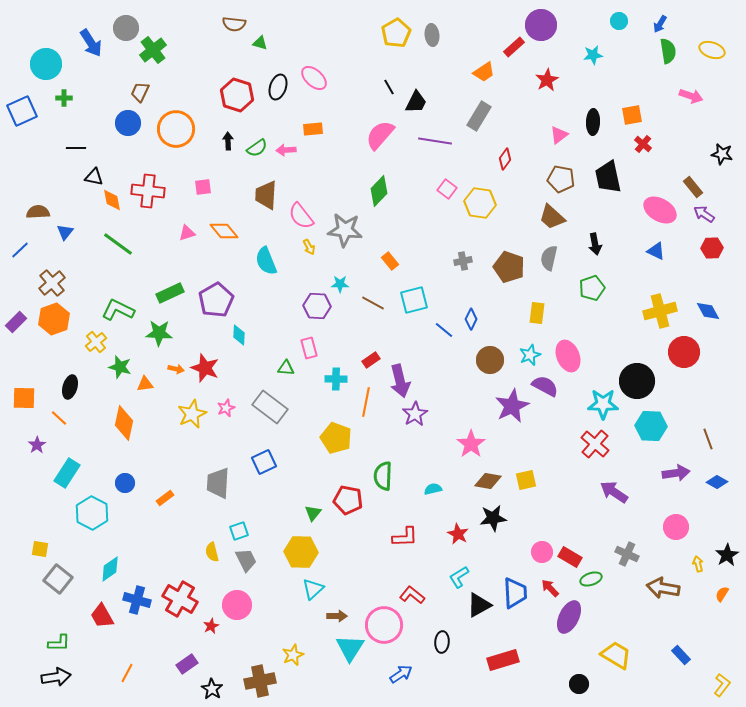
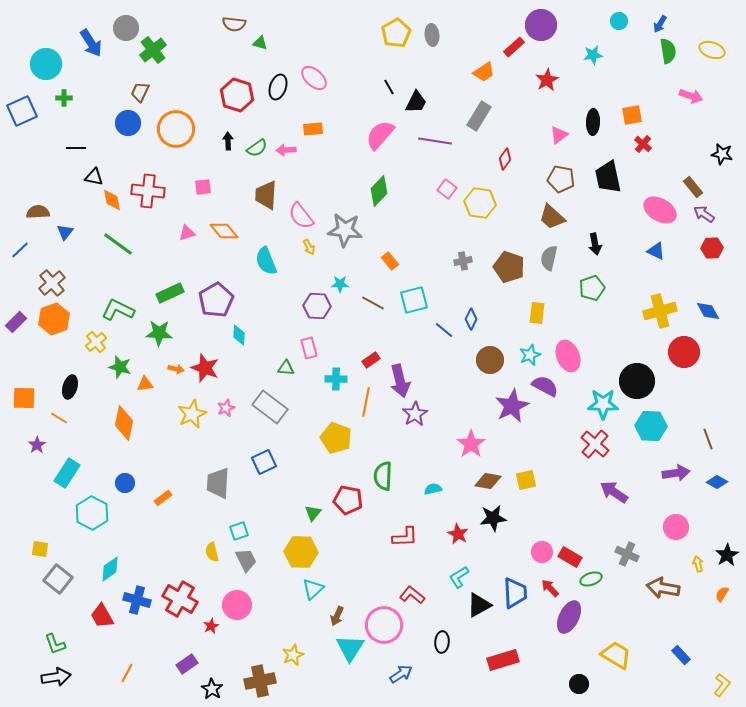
orange line at (59, 418): rotated 12 degrees counterclockwise
orange rectangle at (165, 498): moved 2 px left
brown arrow at (337, 616): rotated 114 degrees clockwise
green L-shape at (59, 643): moved 4 px left, 1 px down; rotated 70 degrees clockwise
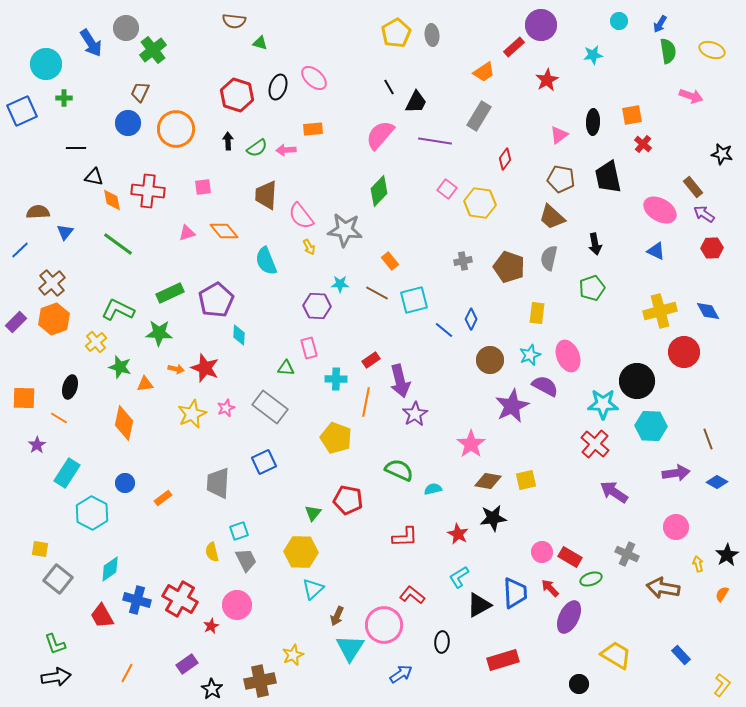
brown semicircle at (234, 24): moved 3 px up
brown line at (373, 303): moved 4 px right, 10 px up
green semicircle at (383, 476): moved 16 px right, 6 px up; rotated 112 degrees clockwise
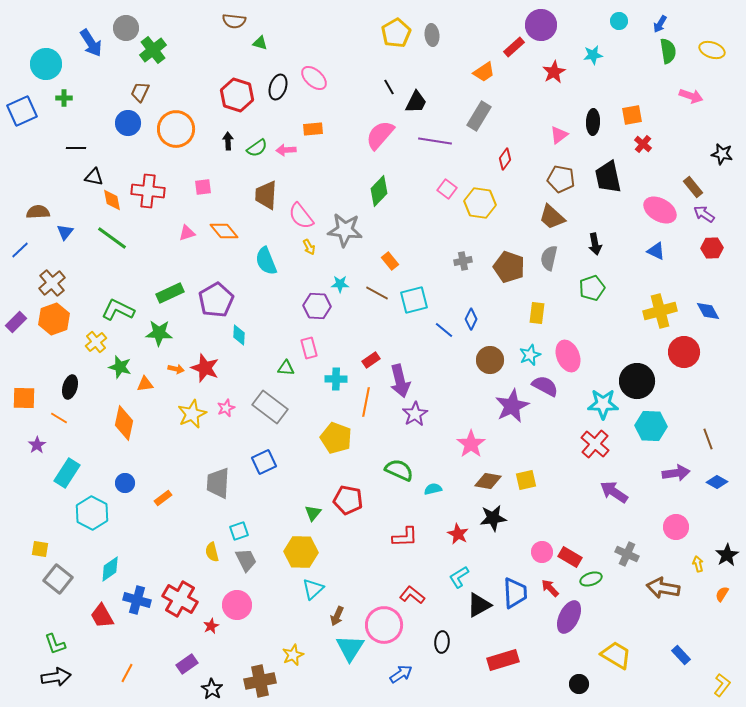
red star at (547, 80): moved 7 px right, 8 px up
green line at (118, 244): moved 6 px left, 6 px up
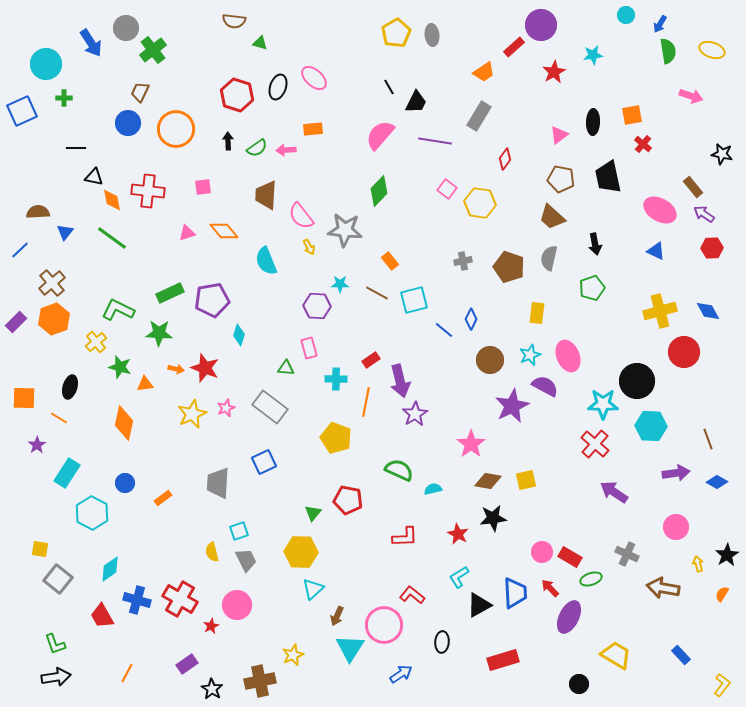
cyan circle at (619, 21): moved 7 px right, 6 px up
purple pentagon at (216, 300): moved 4 px left; rotated 20 degrees clockwise
cyan diamond at (239, 335): rotated 15 degrees clockwise
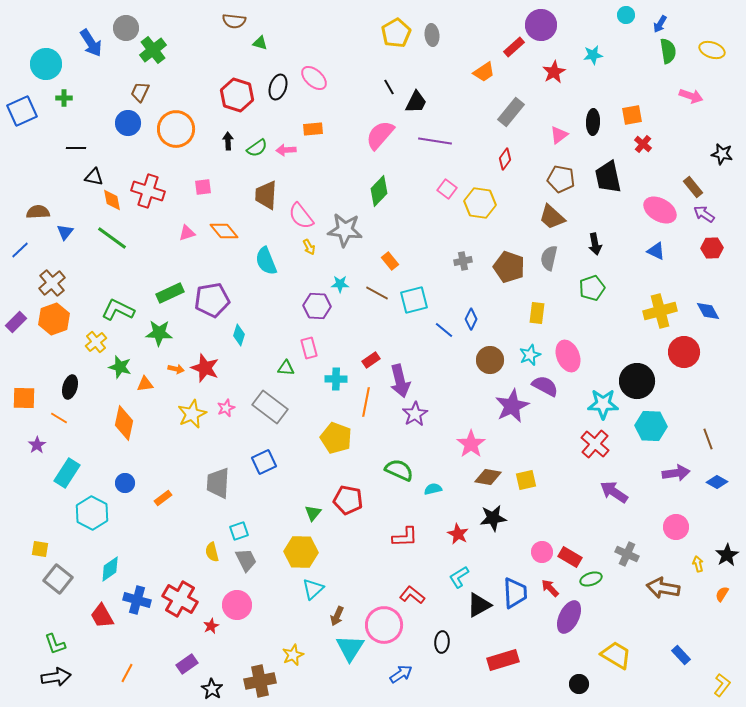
gray rectangle at (479, 116): moved 32 px right, 4 px up; rotated 8 degrees clockwise
red cross at (148, 191): rotated 12 degrees clockwise
brown diamond at (488, 481): moved 4 px up
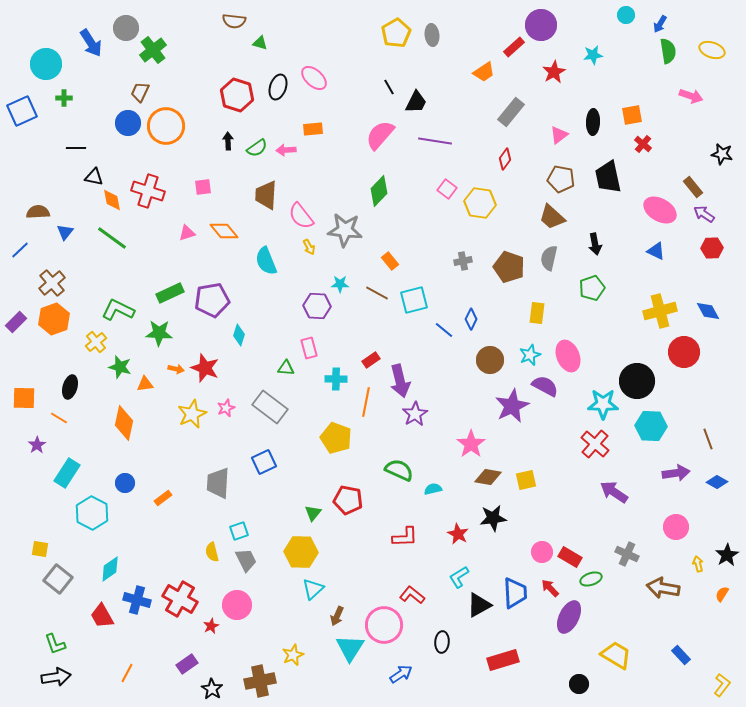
orange circle at (176, 129): moved 10 px left, 3 px up
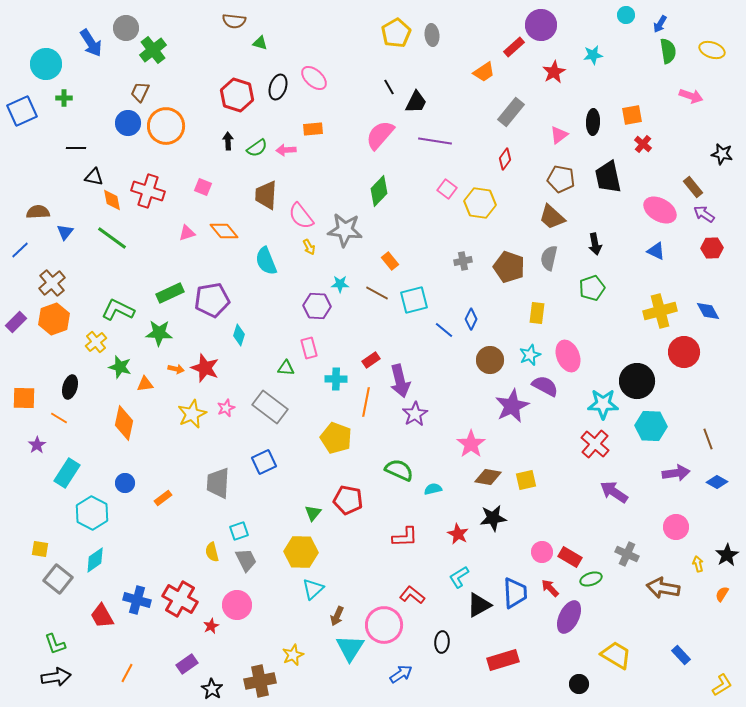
pink square at (203, 187): rotated 30 degrees clockwise
cyan diamond at (110, 569): moved 15 px left, 9 px up
yellow L-shape at (722, 685): rotated 20 degrees clockwise
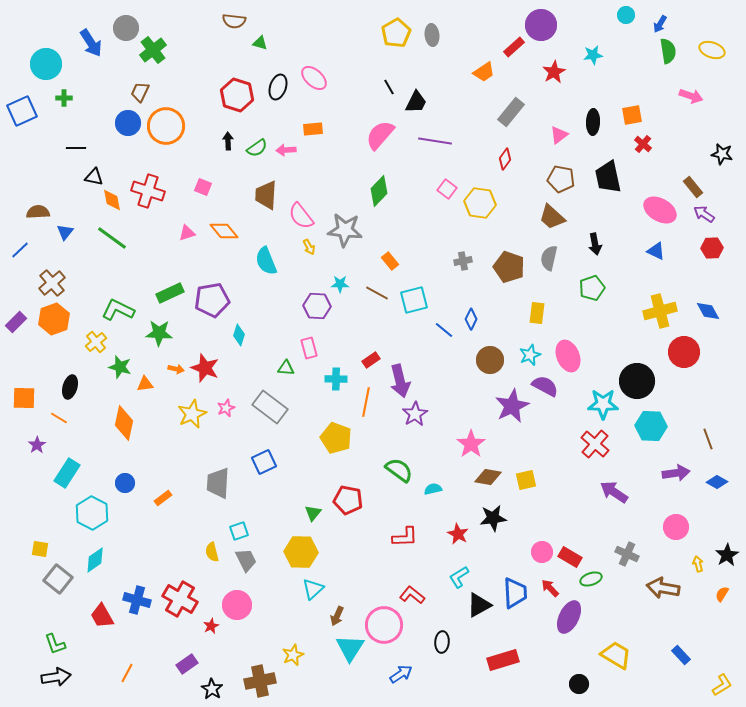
green semicircle at (399, 470): rotated 12 degrees clockwise
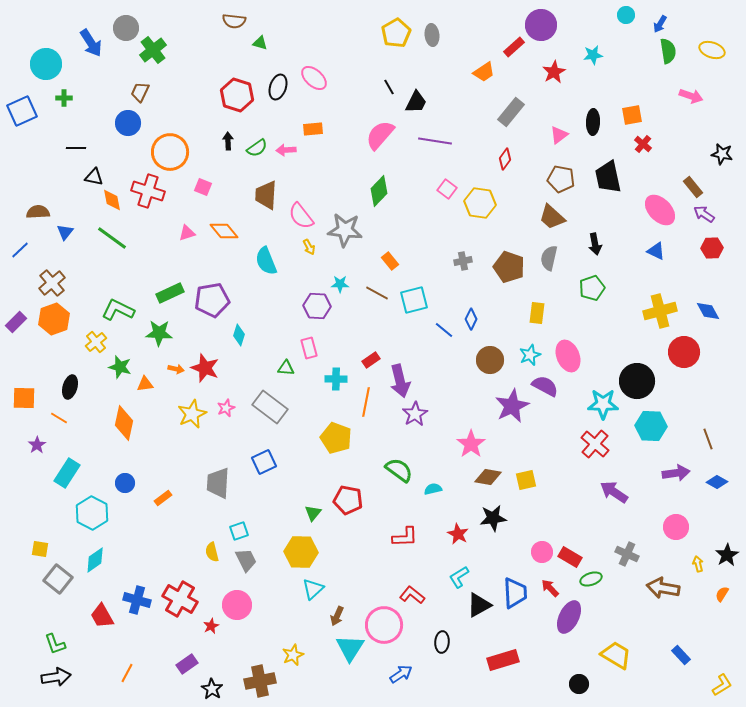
orange circle at (166, 126): moved 4 px right, 26 px down
pink ellipse at (660, 210): rotated 16 degrees clockwise
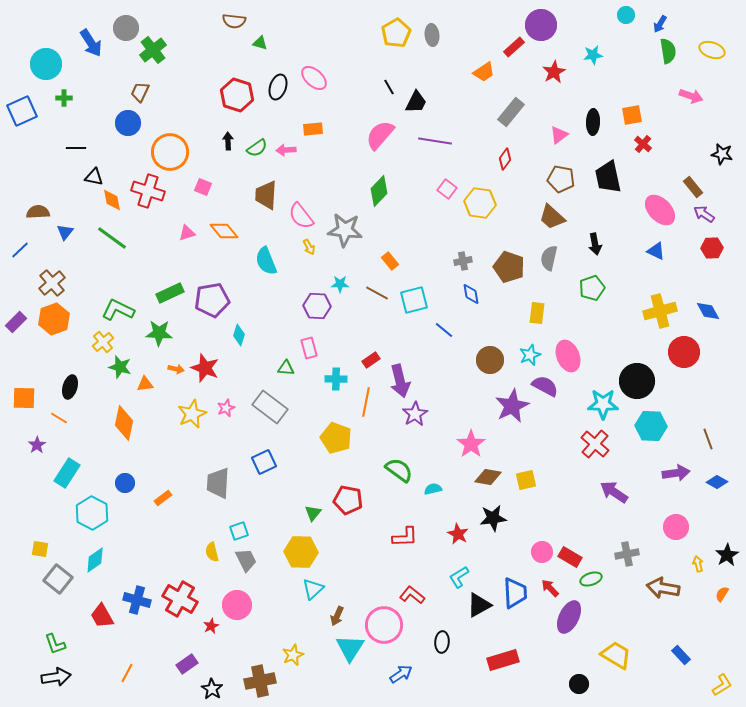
blue diamond at (471, 319): moved 25 px up; rotated 35 degrees counterclockwise
yellow cross at (96, 342): moved 7 px right
gray cross at (627, 554): rotated 35 degrees counterclockwise
